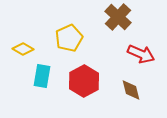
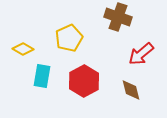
brown cross: rotated 24 degrees counterclockwise
red arrow: rotated 116 degrees clockwise
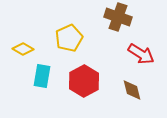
red arrow: rotated 108 degrees counterclockwise
brown diamond: moved 1 px right
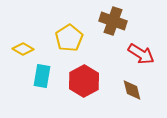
brown cross: moved 5 px left, 4 px down
yellow pentagon: rotated 8 degrees counterclockwise
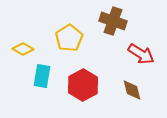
red hexagon: moved 1 px left, 4 px down
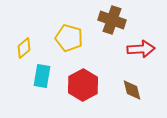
brown cross: moved 1 px left, 1 px up
yellow pentagon: rotated 24 degrees counterclockwise
yellow diamond: moved 1 px right, 1 px up; rotated 70 degrees counterclockwise
red arrow: moved 5 px up; rotated 36 degrees counterclockwise
